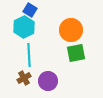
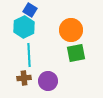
brown cross: rotated 24 degrees clockwise
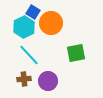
blue square: moved 3 px right, 2 px down
orange circle: moved 20 px left, 7 px up
cyan line: rotated 40 degrees counterclockwise
brown cross: moved 1 px down
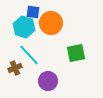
blue square: rotated 24 degrees counterclockwise
cyan hexagon: rotated 15 degrees counterclockwise
brown cross: moved 9 px left, 11 px up; rotated 16 degrees counterclockwise
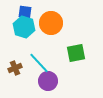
blue square: moved 8 px left
cyan line: moved 10 px right, 8 px down
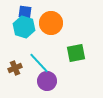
purple circle: moved 1 px left
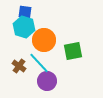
orange circle: moved 7 px left, 17 px down
green square: moved 3 px left, 2 px up
brown cross: moved 4 px right, 2 px up; rotated 32 degrees counterclockwise
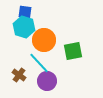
brown cross: moved 9 px down
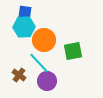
cyan hexagon: rotated 20 degrees counterclockwise
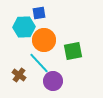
blue square: moved 14 px right, 1 px down; rotated 16 degrees counterclockwise
purple circle: moved 6 px right
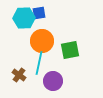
cyan hexagon: moved 9 px up
orange circle: moved 2 px left, 1 px down
green square: moved 3 px left, 1 px up
cyan line: rotated 55 degrees clockwise
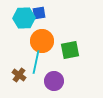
cyan line: moved 3 px left, 1 px up
purple circle: moved 1 px right
